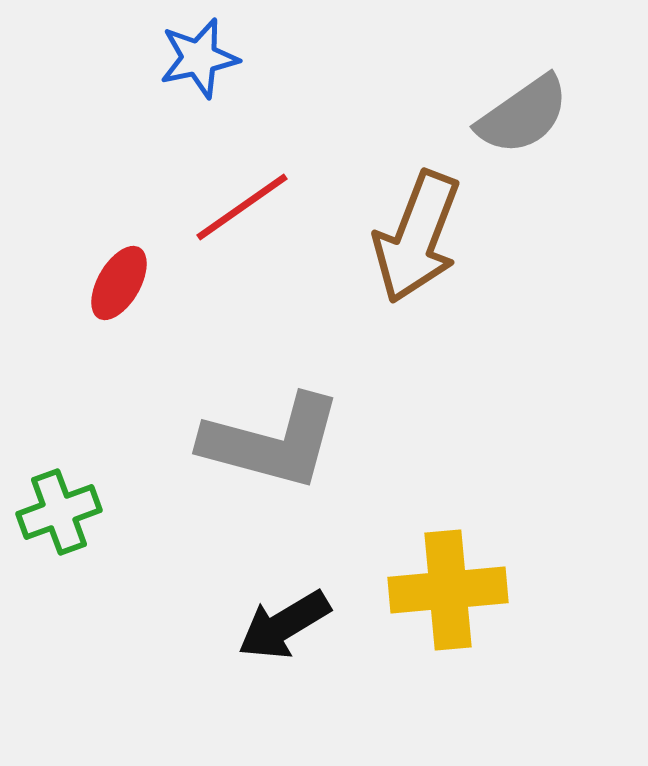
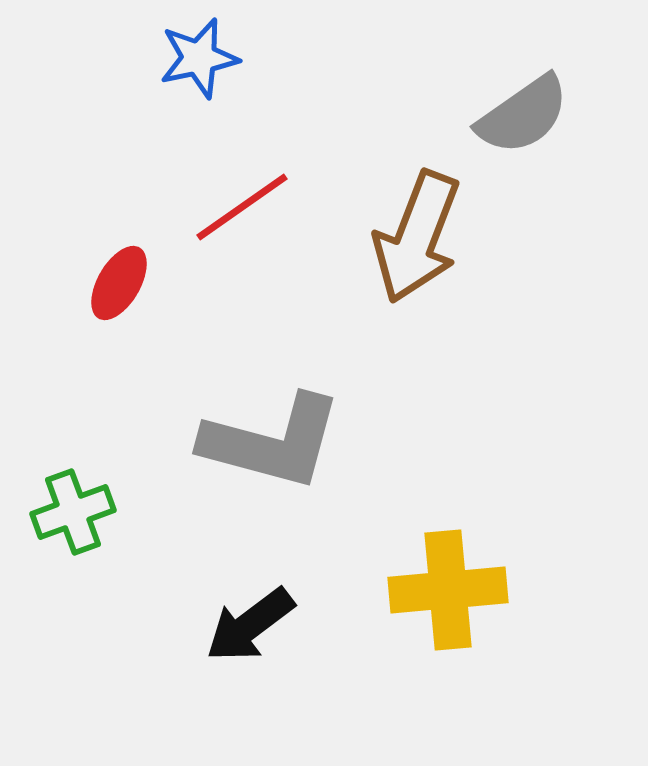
green cross: moved 14 px right
black arrow: moved 34 px left; rotated 6 degrees counterclockwise
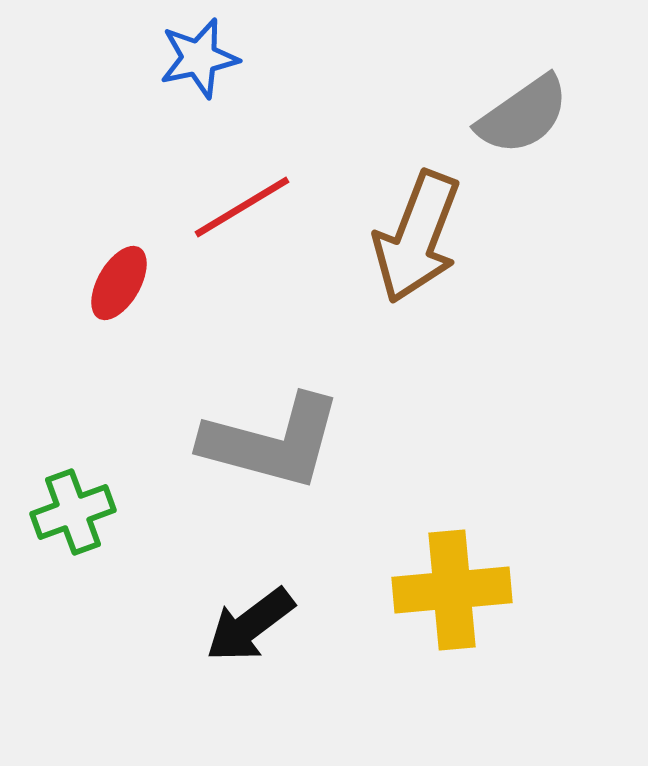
red line: rotated 4 degrees clockwise
yellow cross: moved 4 px right
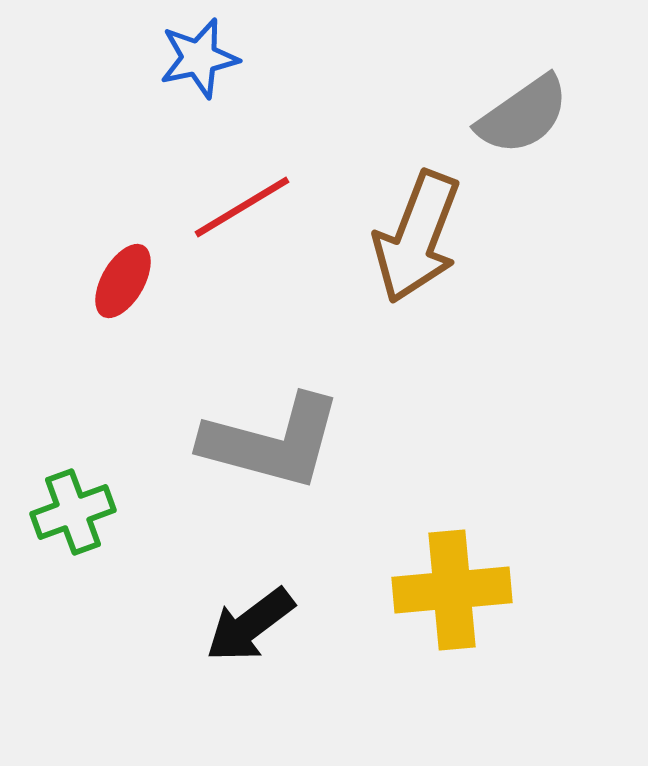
red ellipse: moved 4 px right, 2 px up
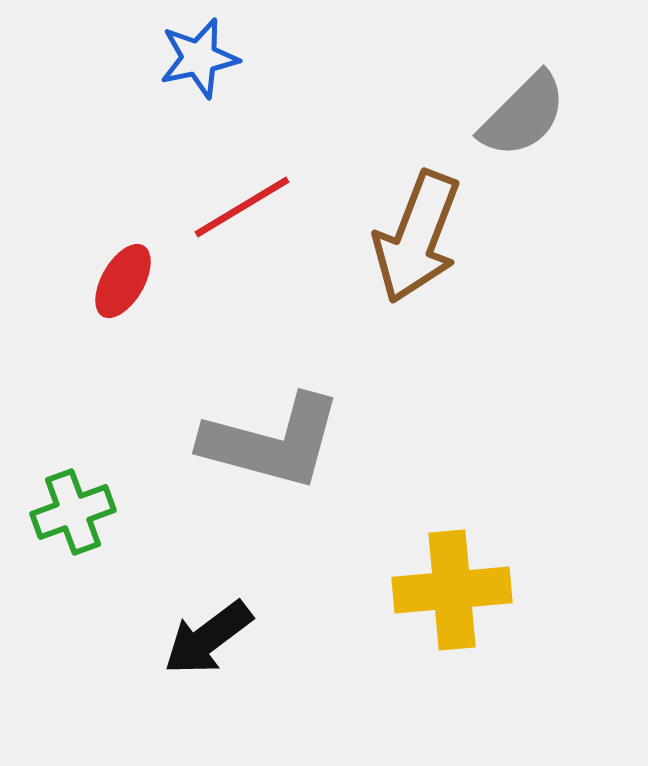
gray semicircle: rotated 10 degrees counterclockwise
black arrow: moved 42 px left, 13 px down
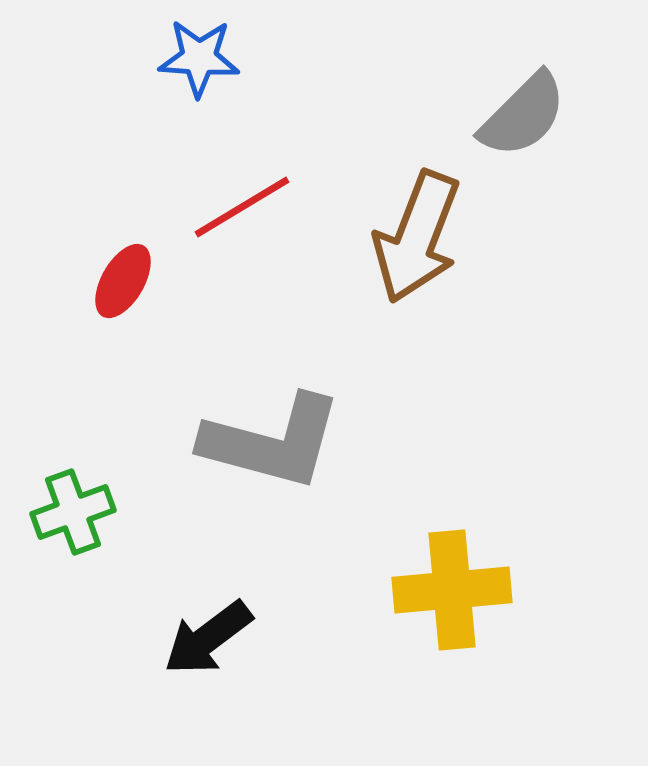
blue star: rotated 16 degrees clockwise
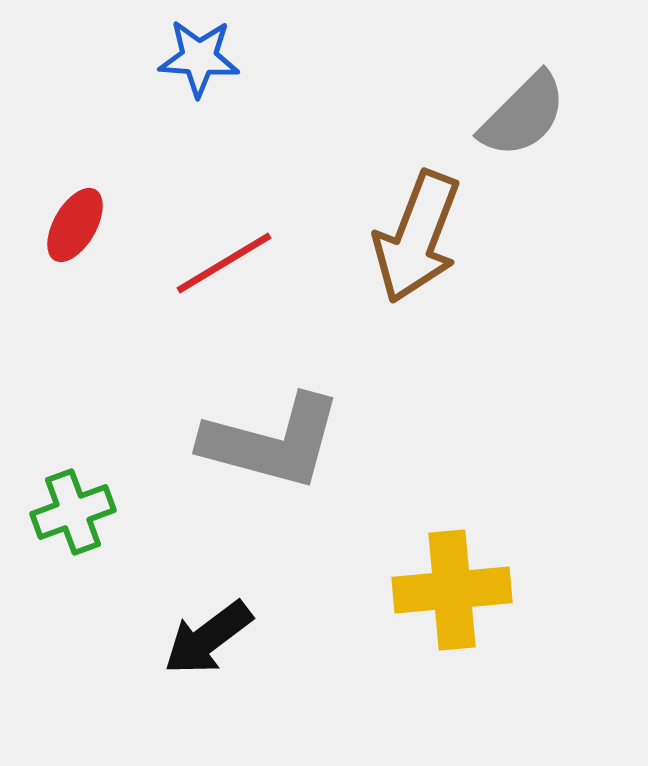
red line: moved 18 px left, 56 px down
red ellipse: moved 48 px left, 56 px up
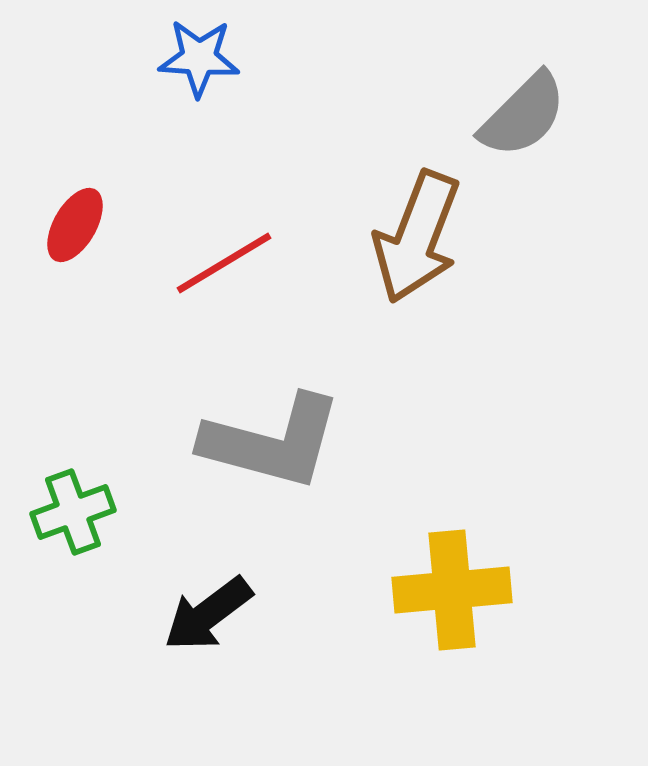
black arrow: moved 24 px up
